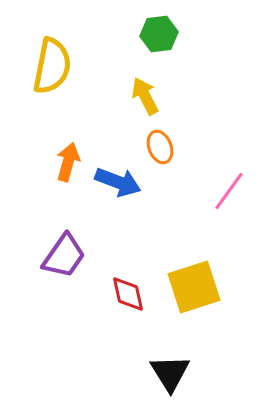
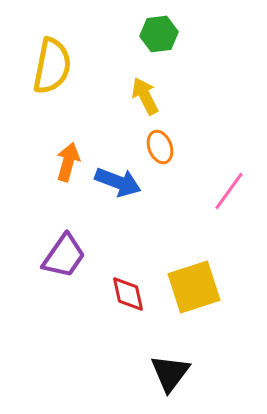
black triangle: rotated 9 degrees clockwise
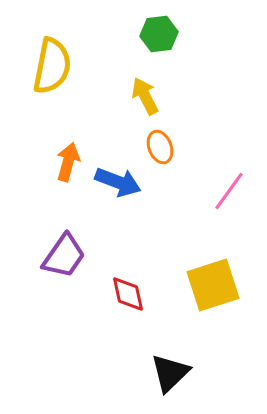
yellow square: moved 19 px right, 2 px up
black triangle: rotated 9 degrees clockwise
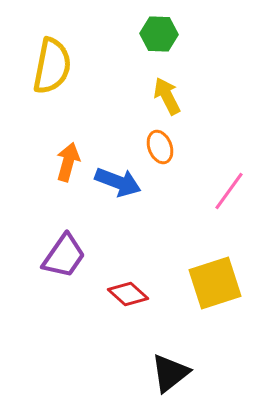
green hexagon: rotated 9 degrees clockwise
yellow arrow: moved 22 px right
yellow square: moved 2 px right, 2 px up
red diamond: rotated 36 degrees counterclockwise
black triangle: rotated 6 degrees clockwise
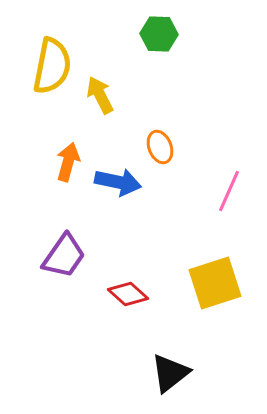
yellow arrow: moved 67 px left, 1 px up
blue arrow: rotated 9 degrees counterclockwise
pink line: rotated 12 degrees counterclockwise
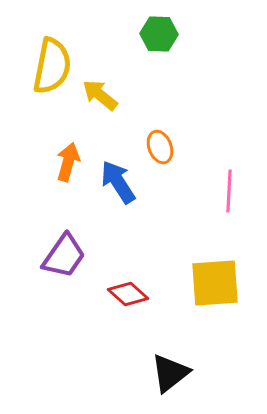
yellow arrow: rotated 24 degrees counterclockwise
blue arrow: rotated 135 degrees counterclockwise
pink line: rotated 21 degrees counterclockwise
yellow square: rotated 14 degrees clockwise
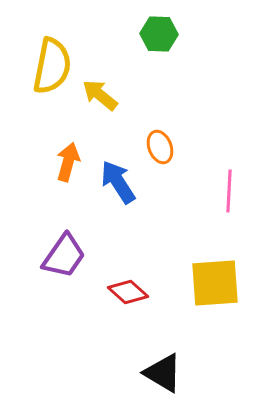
red diamond: moved 2 px up
black triangle: moved 7 px left; rotated 51 degrees counterclockwise
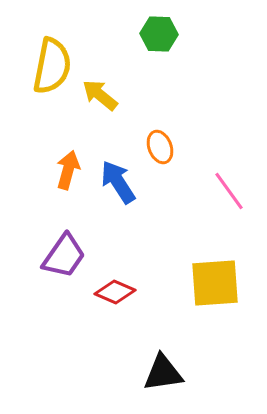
orange arrow: moved 8 px down
pink line: rotated 39 degrees counterclockwise
red diamond: moved 13 px left; rotated 18 degrees counterclockwise
black triangle: rotated 39 degrees counterclockwise
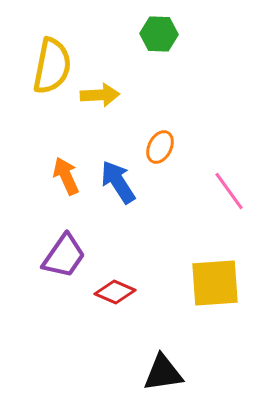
yellow arrow: rotated 138 degrees clockwise
orange ellipse: rotated 48 degrees clockwise
orange arrow: moved 2 px left, 6 px down; rotated 39 degrees counterclockwise
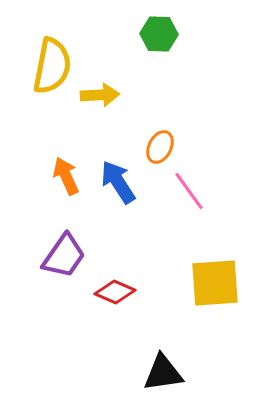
pink line: moved 40 px left
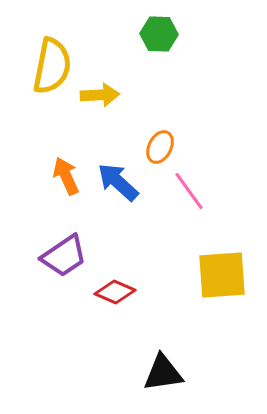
blue arrow: rotated 15 degrees counterclockwise
purple trapezoid: rotated 21 degrees clockwise
yellow square: moved 7 px right, 8 px up
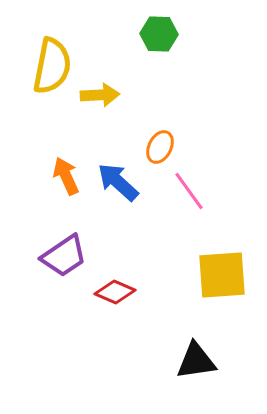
black triangle: moved 33 px right, 12 px up
